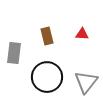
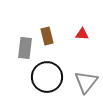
gray rectangle: moved 11 px right, 5 px up
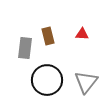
brown rectangle: moved 1 px right
black circle: moved 3 px down
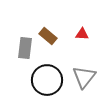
brown rectangle: rotated 36 degrees counterclockwise
gray triangle: moved 2 px left, 5 px up
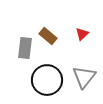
red triangle: rotated 48 degrees counterclockwise
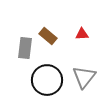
red triangle: rotated 40 degrees clockwise
